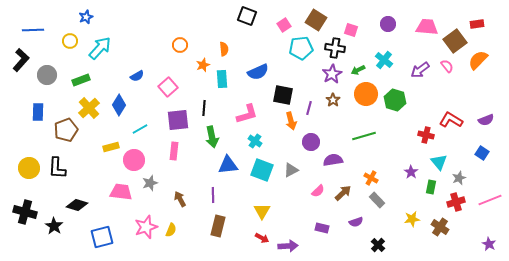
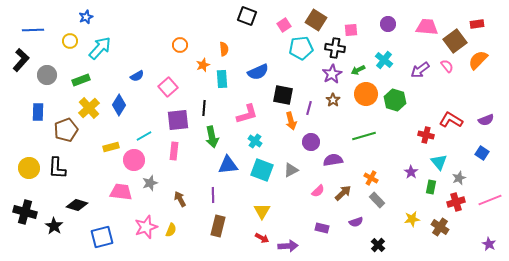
pink square at (351, 30): rotated 24 degrees counterclockwise
cyan line at (140, 129): moved 4 px right, 7 px down
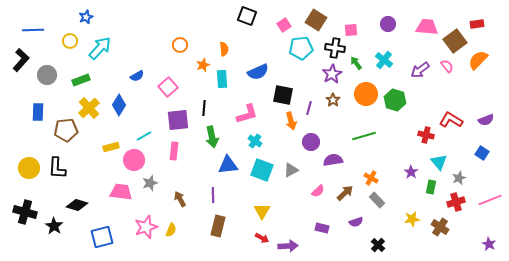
green arrow at (358, 70): moved 2 px left, 7 px up; rotated 80 degrees clockwise
brown pentagon at (66, 130): rotated 15 degrees clockwise
brown arrow at (343, 193): moved 2 px right
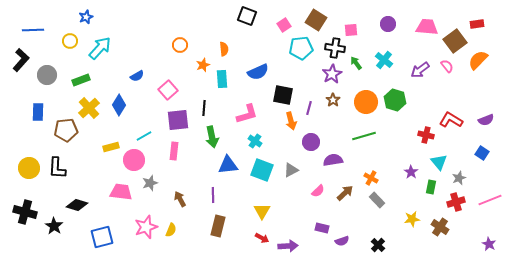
pink square at (168, 87): moved 3 px down
orange circle at (366, 94): moved 8 px down
purple semicircle at (356, 222): moved 14 px left, 19 px down
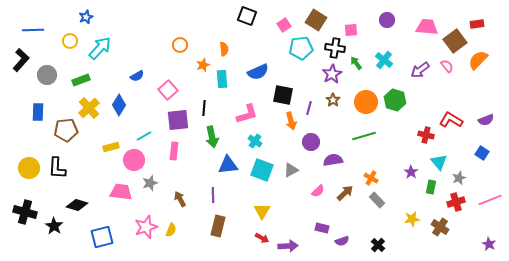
purple circle at (388, 24): moved 1 px left, 4 px up
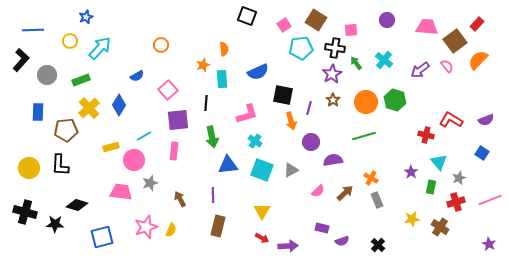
red rectangle at (477, 24): rotated 40 degrees counterclockwise
orange circle at (180, 45): moved 19 px left
black line at (204, 108): moved 2 px right, 5 px up
black L-shape at (57, 168): moved 3 px right, 3 px up
gray rectangle at (377, 200): rotated 21 degrees clockwise
black star at (54, 226): moved 1 px right, 2 px up; rotated 30 degrees counterclockwise
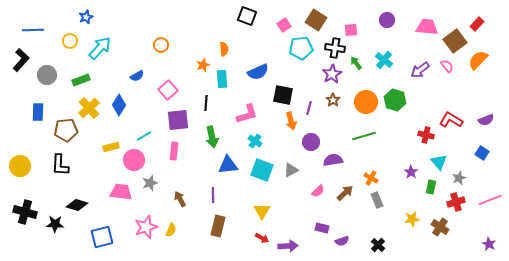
yellow circle at (29, 168): moved 9 px left, 2 px up
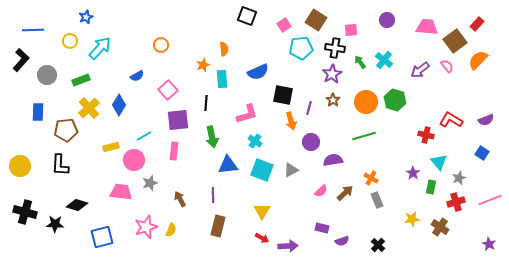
green arrow at (356, 63): moved 4 px right, 1 px up
purple star at (411, 172): moved 2 px right, 1 px down
pink semicircle at (318, 191): moved 3 px right
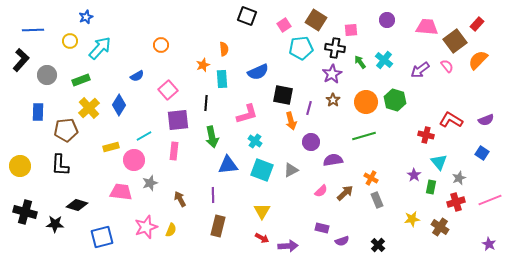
purple star at (413, 173): moved 1 px right, 2 px down
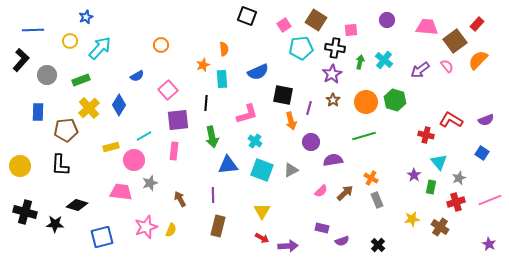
green arrow at (360, 62): rotated 48 degrees clockwise
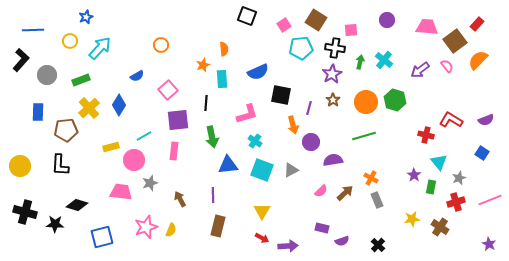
black square at (283, 95): moved 2 px left
orange arrow at (291, 121): moved 2 px right, 4 px down
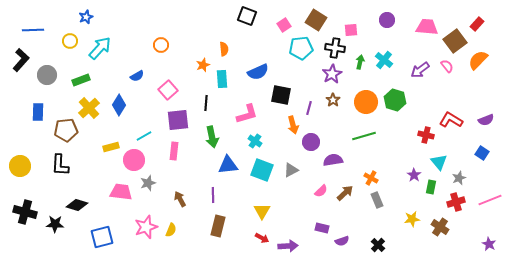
gray star at (150, 183): moved 2 px left
